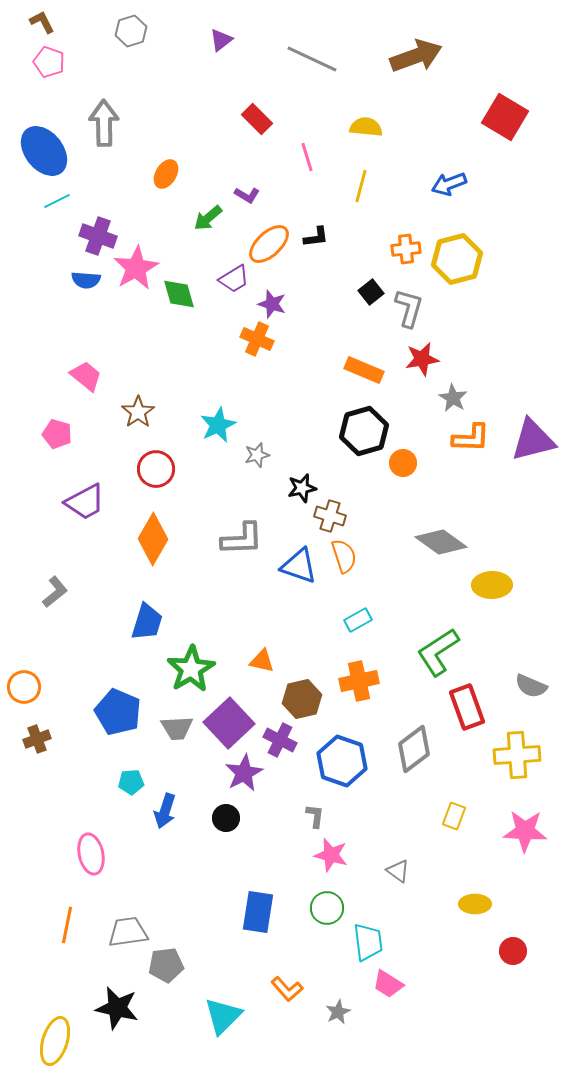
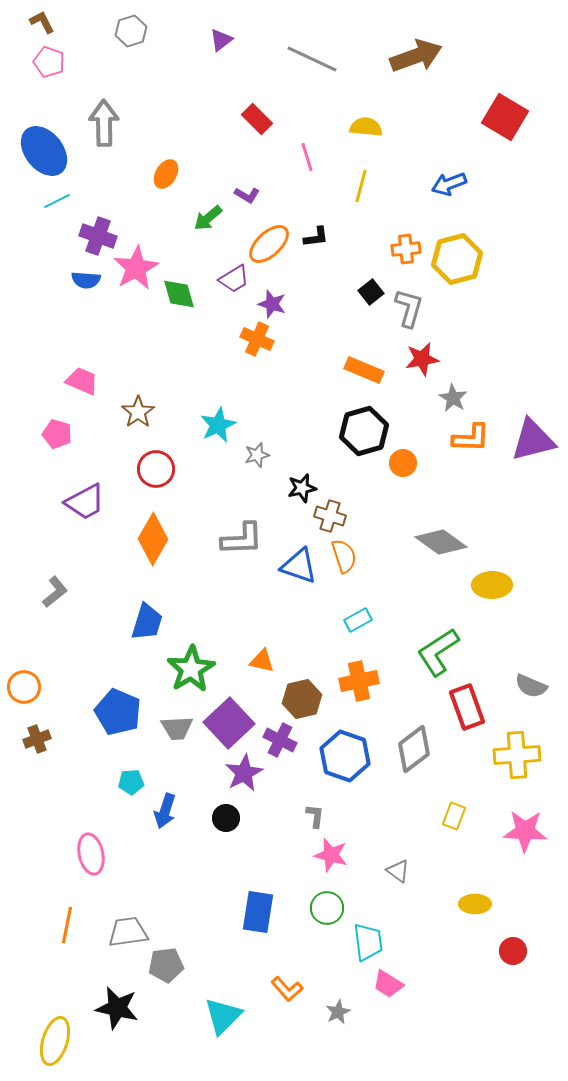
pink trapezoid at (86, 376): moved 4 px left, 5 px down; rotated 16 degrees counterclockwise
blue hexagon at (342, 761): moved 3 px right, 5 px up
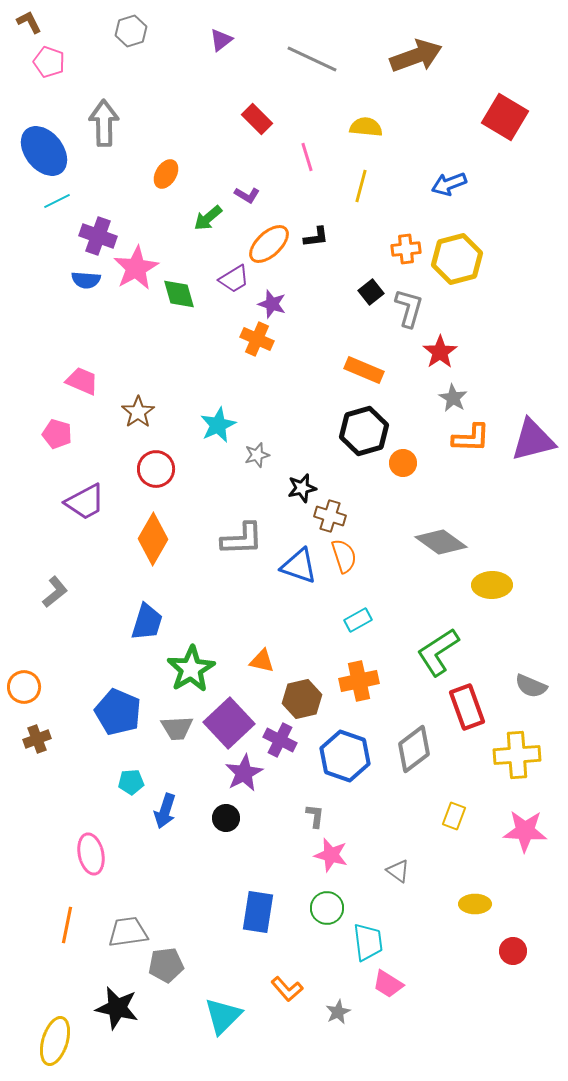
brown L-shape at (42, 22): moved 13 px left
red star at (422, 359): moved 18 px right, 7 px up; rotated 24 degrees counterclockwise
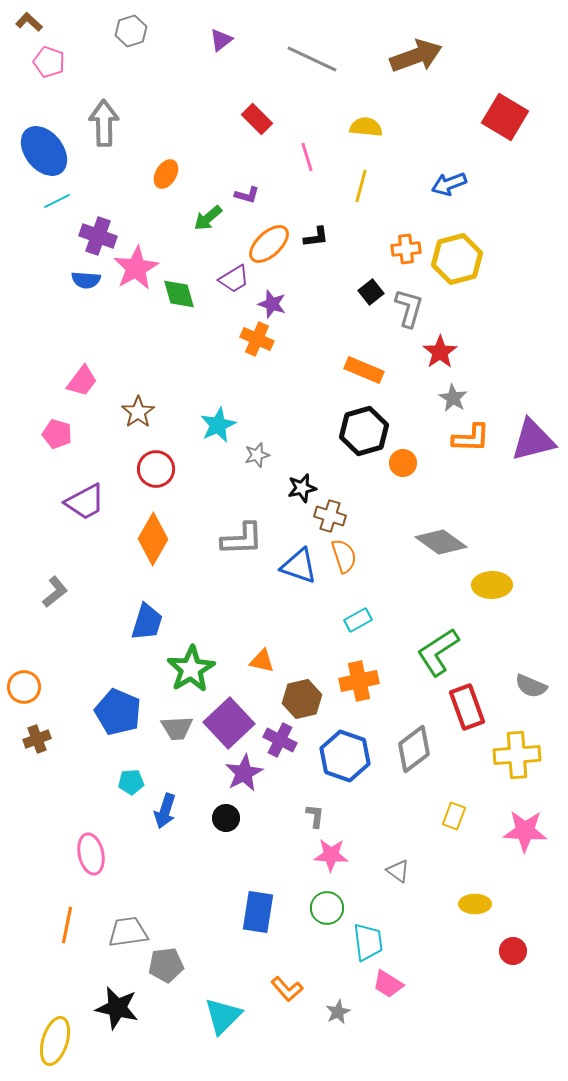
brown L-shape at (29, 22): rotated 20 degrees counterclockwise
purple L-shape at (247, 195): rotated 15 degrees counterclockwise
pink trapezoid at (82, 381): rotated 104 degrees clockwise
pink star at (331, 855): rotated 12 degrees counterclockwise
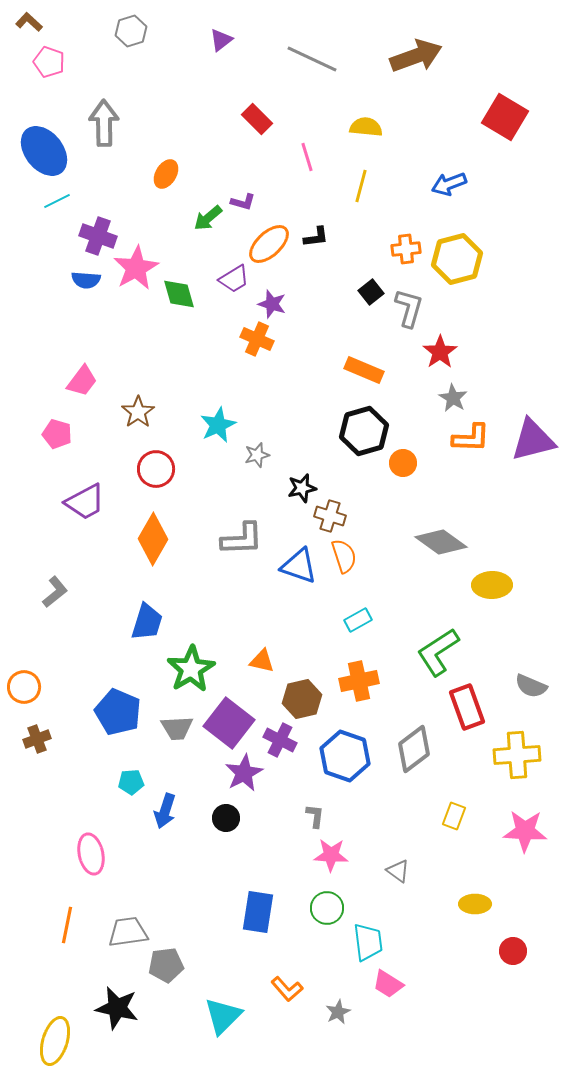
purple L-shape at (247, 195): moved 4 px left, 7 px down
purple square at (229, 723): rotated 9 degrees counterclockwise
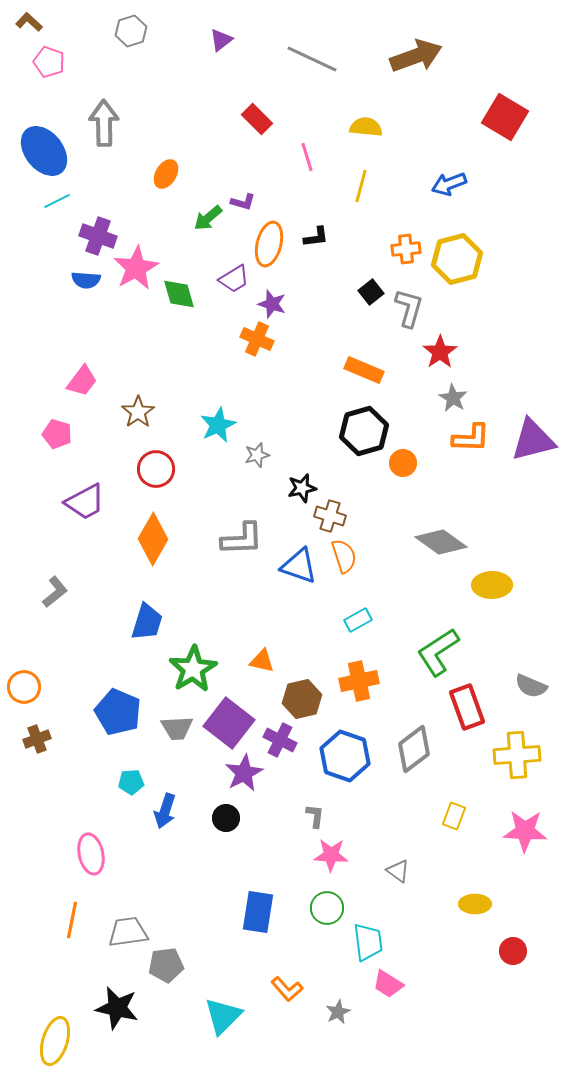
orange ellipse at (269, 244): rotated 33 degrees counterclockwise
green star at (191, 669): moved 2 px right
orange line at (67, 925): moved 5 px right, 5 px up
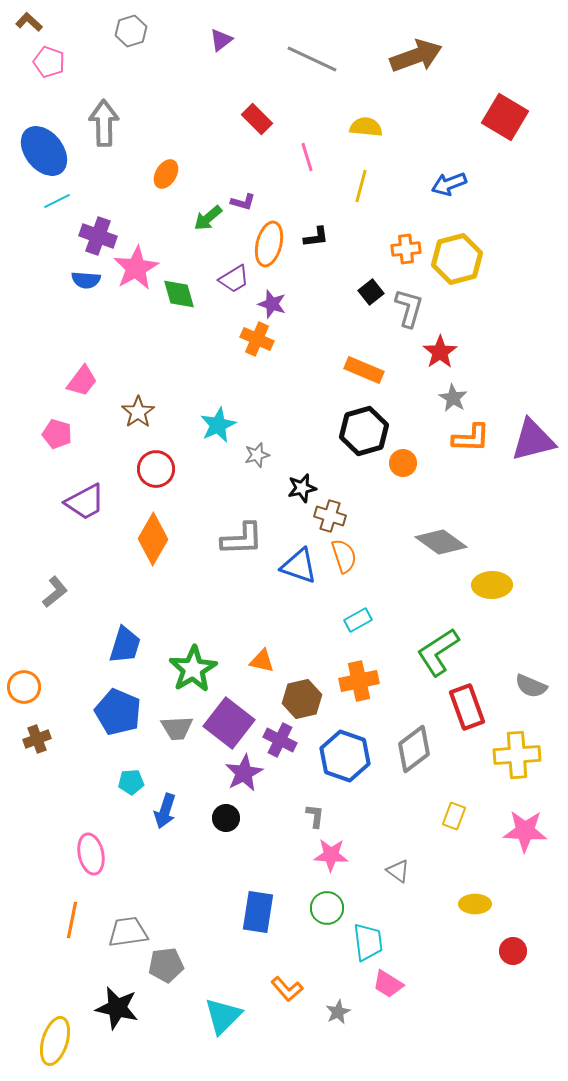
blue trapezoid at (147, 622): moved 22 px left, 23 px down
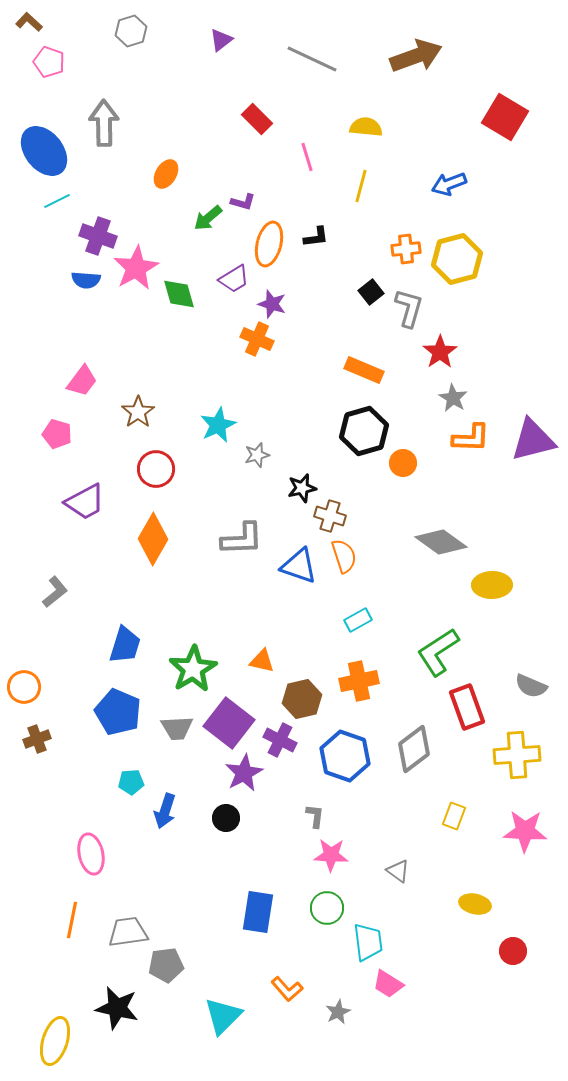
yellow ellipse at (475, 904): rotated 12 degrees clockwise
